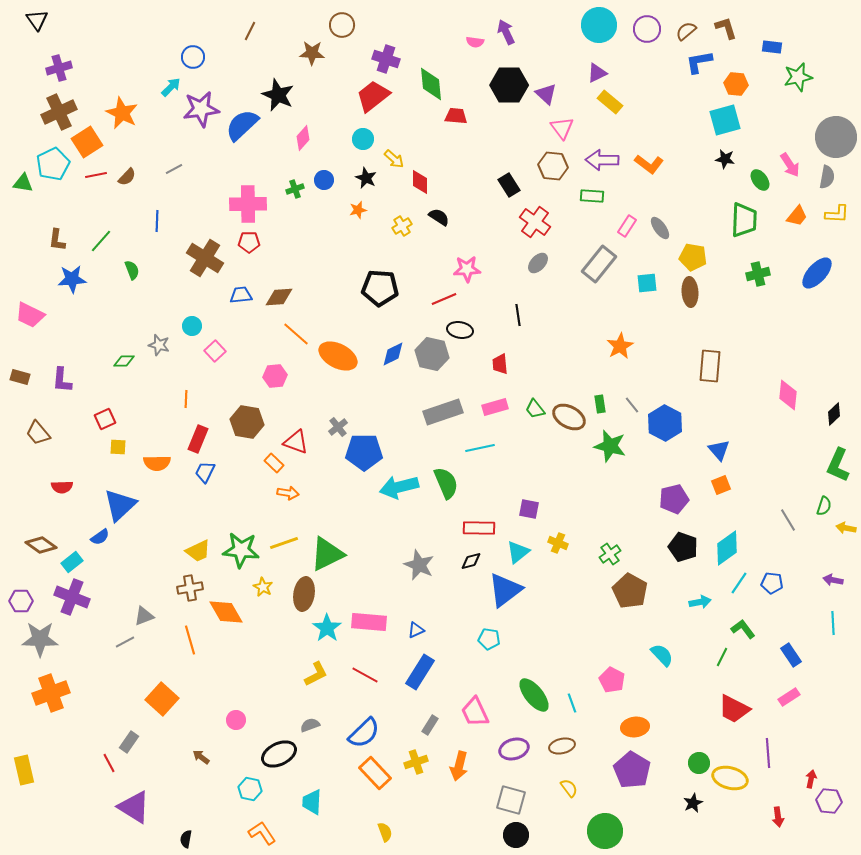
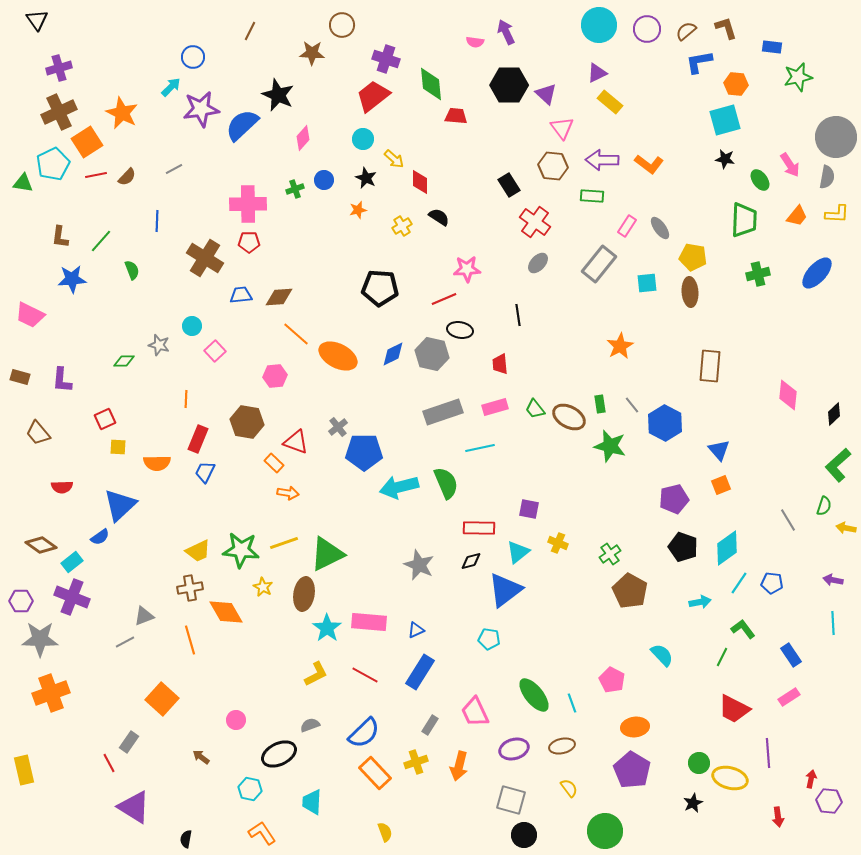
brown L-shape at (57, 240): moved 3 px right, 3 px up
green L-shape at (838, 465): rotated 24 degrees clockwise
black circle at (516, 835): moved 8 px right
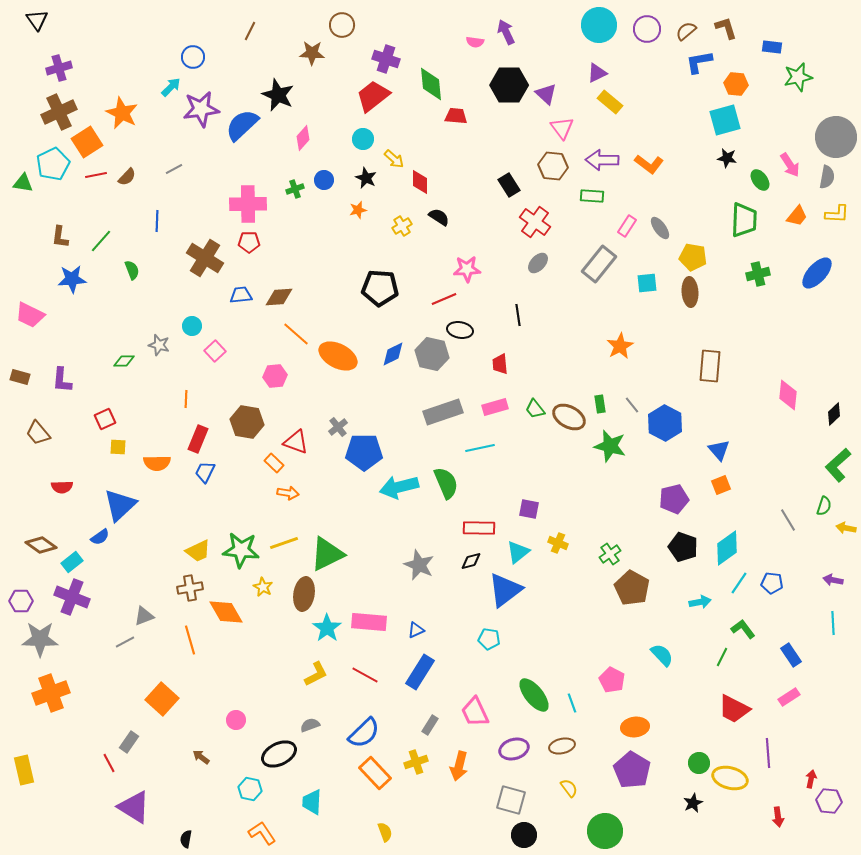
black star at (725, 159): moved 2 px right, 1 px up
brown pentagon at (630, 591): moved 2 px right, 3 px up
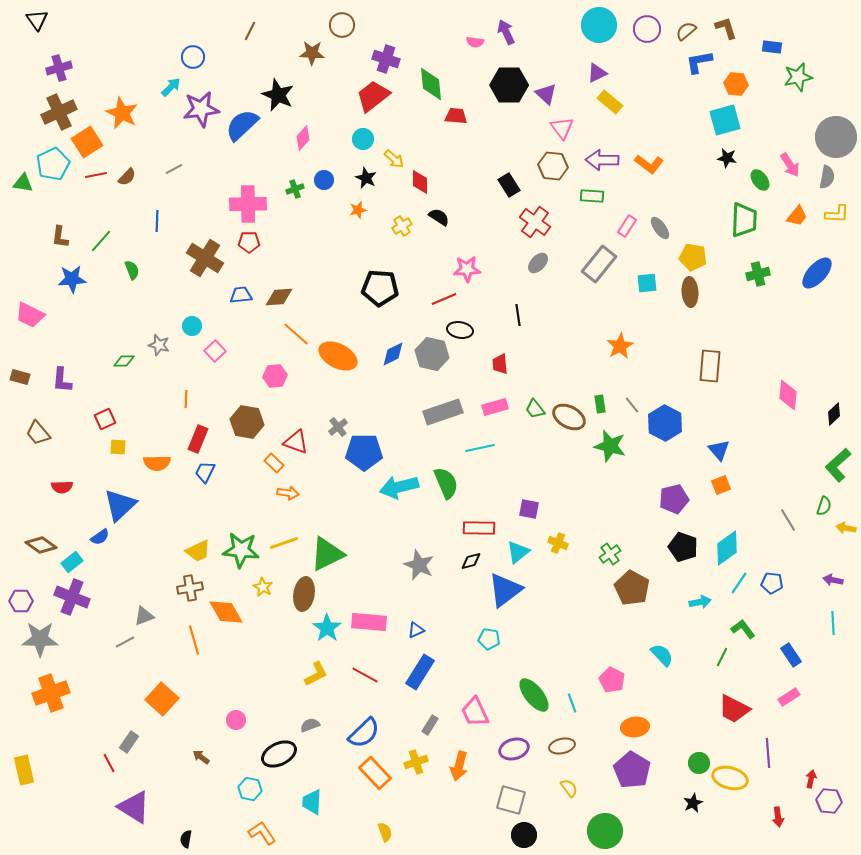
orange line at (190, 640): moved 4 px right
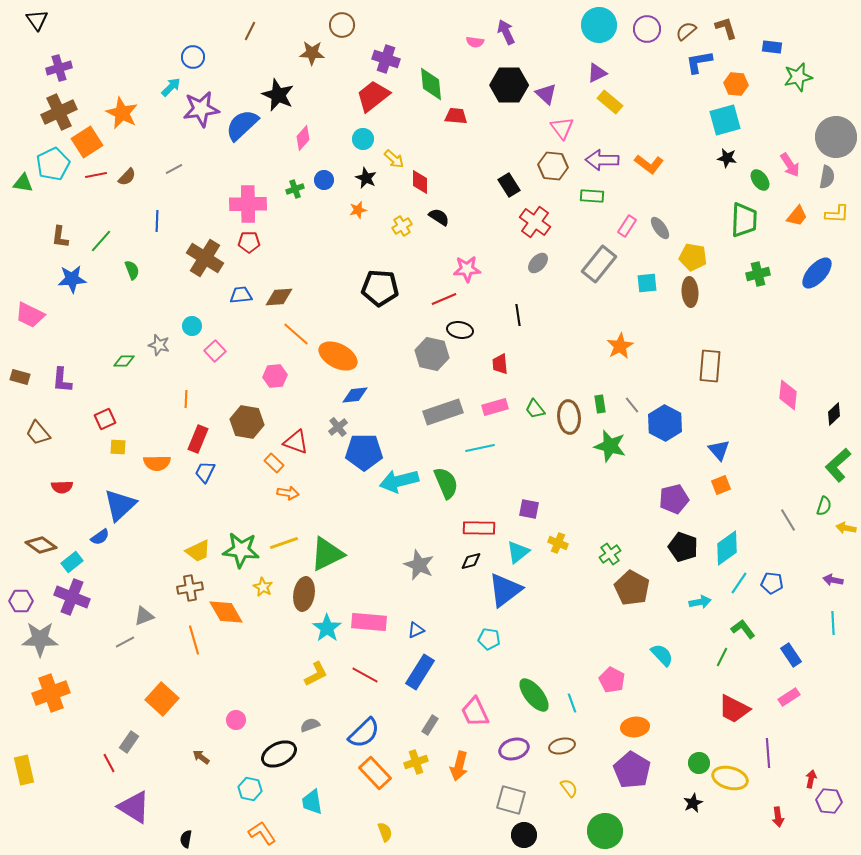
blue diamond at (393, 354): moved 38 px left, 41 px down; rotated 20 degrees clockwise
brown ellipse at (569, 417): rotated 56 degrees clockwise
cyan arrow at (399, 487): moved 6 px up
cyan trapezoid at (312, 802): rotated 12 degrees counterclockwise
